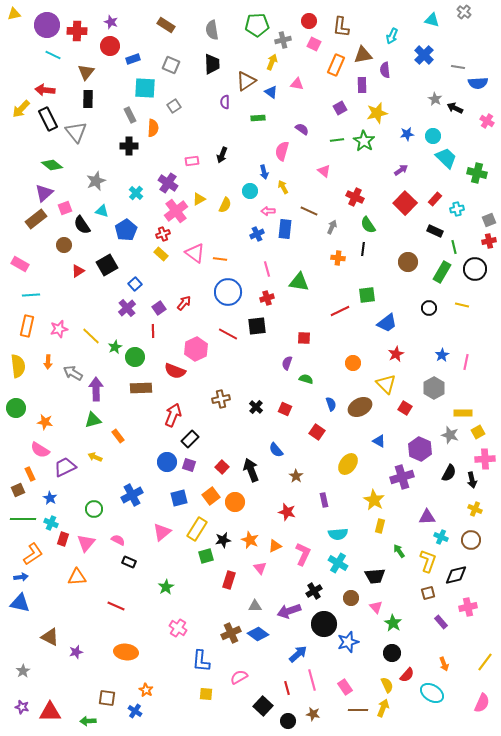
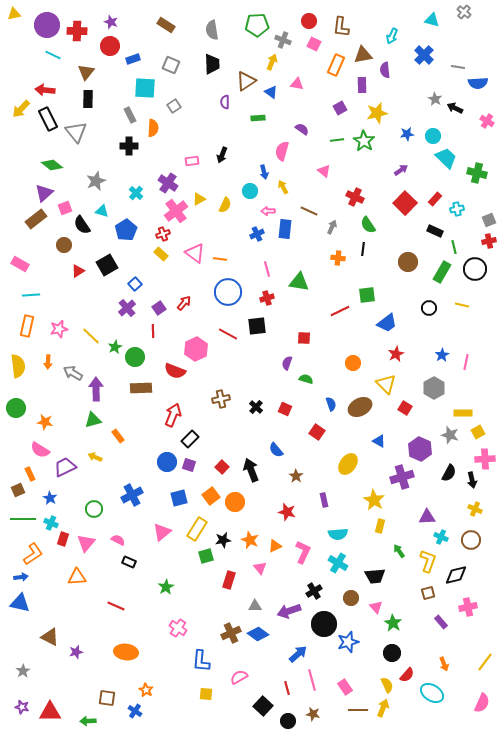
gray cross at (283, 40): rotated 35 degrees clockwise
pink L-shape at (303, 554): moved 2 px up
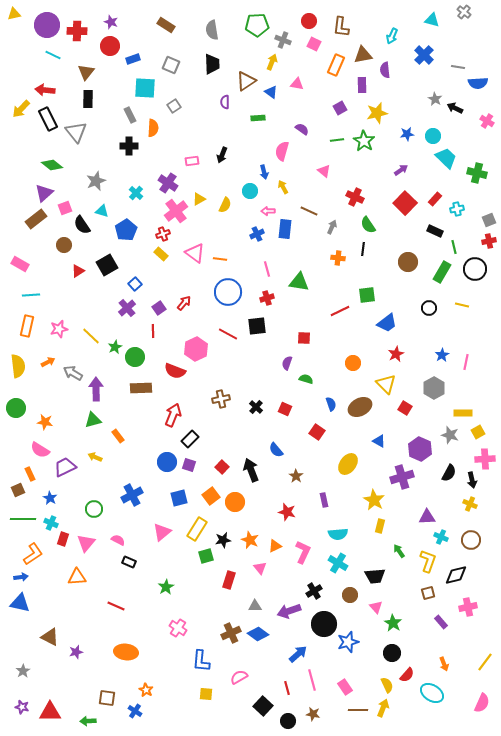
orange arrow at (48, 362): rotated 120 degrees counterclockwise
yellow cross at (475, 509): moved 5 px left, 5 px up
brown circle at (351, 598): moved 1 px left, 3 px up
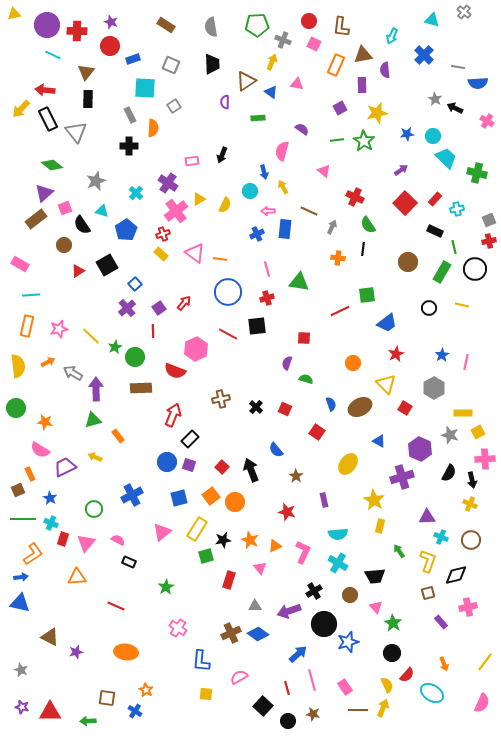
gray semicircle at (212, 30): moved 1 px left, 3 px up
gray star at (23, 671): moved 2 px left, 1 px up; rotated 16 degrees counterclockwise
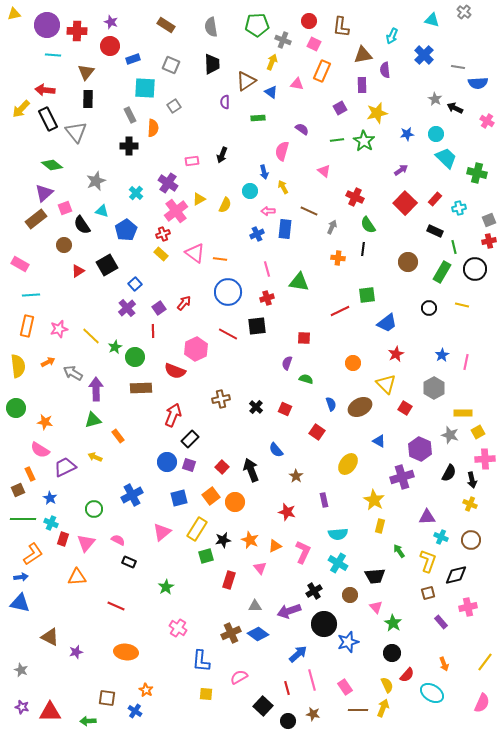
cyan line at (53, 55): rotated 21 degrees counterclockwise
orange rectangle at (336, 65): moved 14 px left, 6 px down
cyan circle at (433, 136): moved 3 px right, 2 px up
cyan cross at (457, 209): moved 2 px right, 1 px up
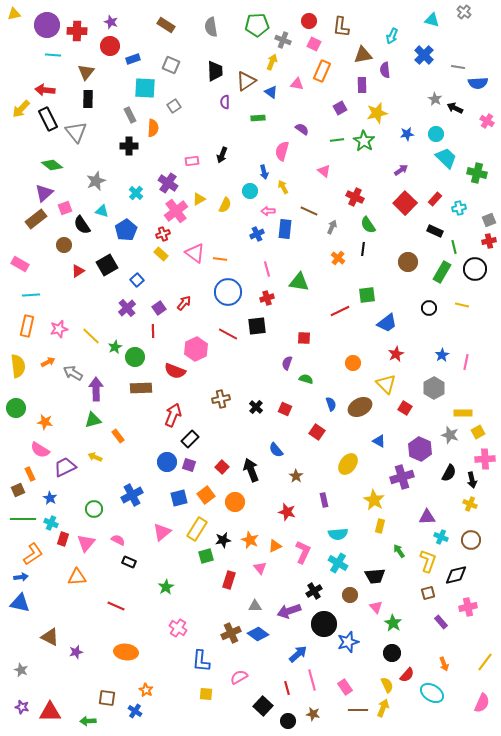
black trapezoid at (212, 64): moved 3 px right, 7 px down
orange cross at (338, 258): rotated 32 degrees clockwise
blue square at (135, 284): moved 2 px right, 4 px up
orange square at (211, 496): moved 5 px left, 1 px up
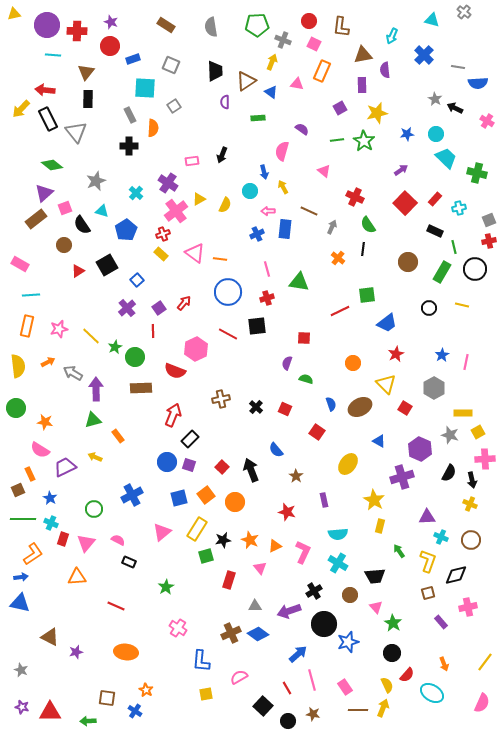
red line at (287, 688): rotated 16 degrees counterclockwise
yellow square at (206, 694): rotated 16 degrees counterclockwise
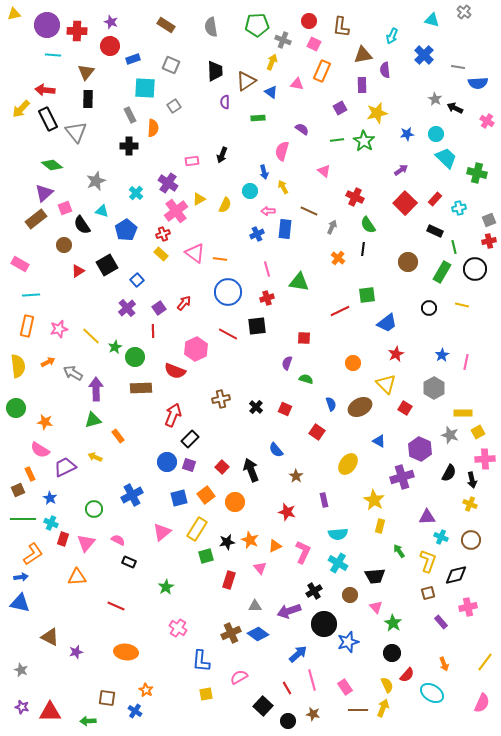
black star at (223, 540): moved 4 px right, 2 px down
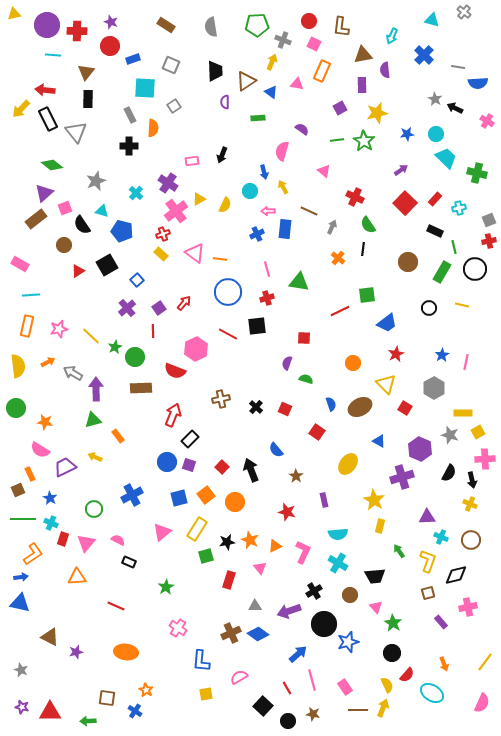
blue pentagon at (126, 230): moved 4 px left, 1 px down; rotated 25 degrees counterclockwise
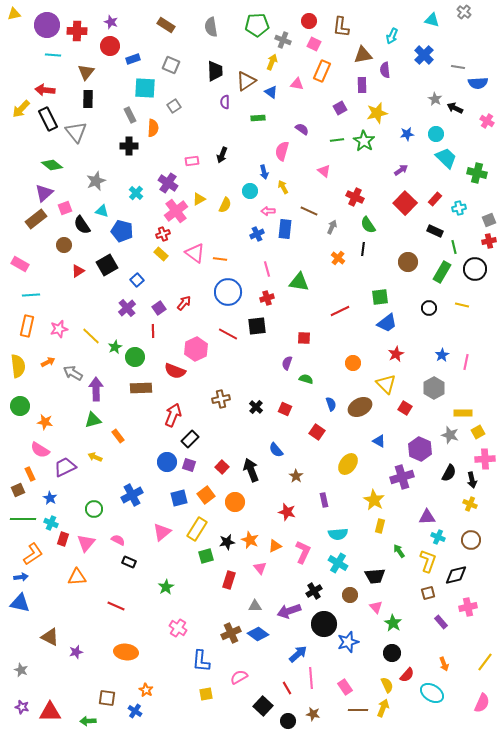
green square at (367, 295): moved 13 px right, 2 px down
green circle at (16, 408): moved 4 px right, 2 px up
cyan cross at (441, 537): moved 3 px left
pink line at (312, 680): moved 1 px left, 2 px up; rotated 10 degrees clockwise
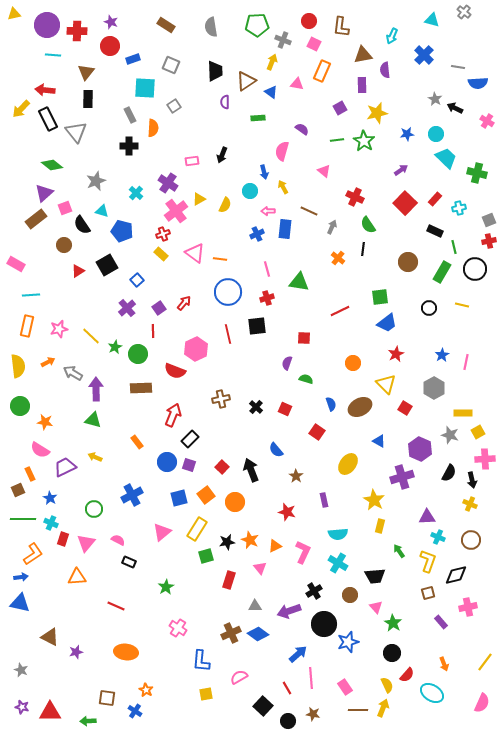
pink rectangle at (20, 264): moved 4 px left
red line at (228, 334): rotated 48 degrees clockwise
green circle at (135, 357): moved 3 px right, 3 px up
green triangle at (93, 420): rotated 30 degrees clockwise
orange rectangle at (118, 436): moved 19 px right, 6 px down
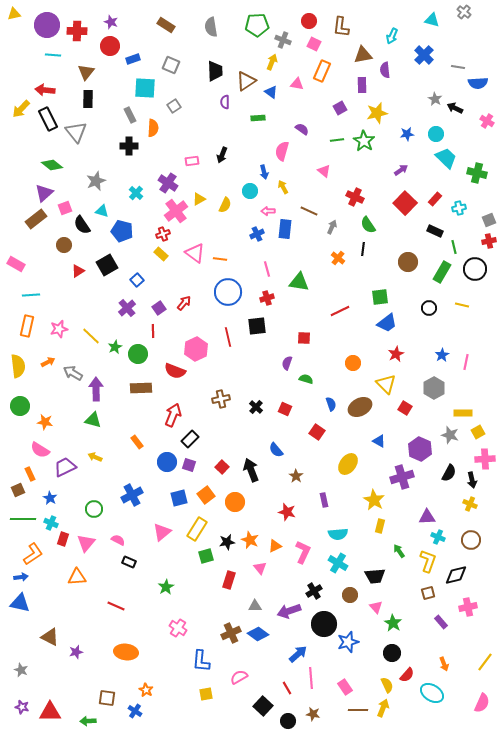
red line at (228, 334): moved 3 px down
